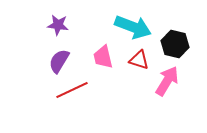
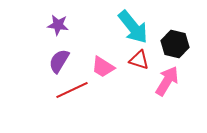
cyan arrow: rotated 30 degrees clockwise
pink trapezoid: moved 10 px down; rotated 45 degrees counterclockwise
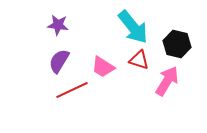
black hexagon: moved 2 px right
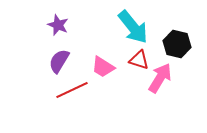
purple star: rotated 15 degrees clockwise
pink arrow: moved 7 px left, 3 px up
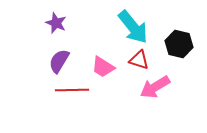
purple star: moved 2 px left, 2 px up
black hexagon: moved 2 px right
pink arrow: moved 5 px left, 9 px down; rotated 152 degrees counterclockwise
red line: rotated 24 degrees clockwise
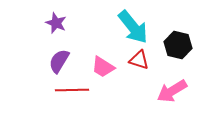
black hexagon: moved 1 px left, 1 px down
pink arrow: moved 17 px right, 4 px down
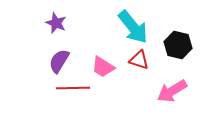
red line: moved 1 px right, 2 px up
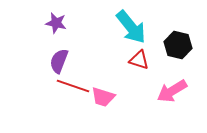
purple star: rotated 10 degrees counterclockwise
cyan arrow: moved 2 px left
purple semicircle: rotated 10 degrees counterclockwise
pink trapezoid: moved 30 px down; rotated 15 degrees counterclockwise
red line: moved 2 px up; rotated 20 degrees clockwise
